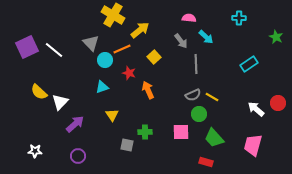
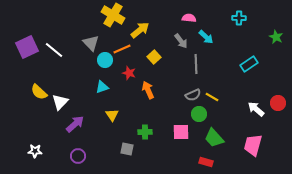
gray square: moved 4 px down
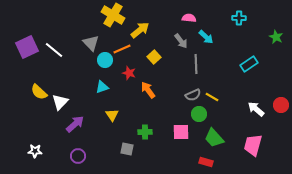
orange arrow: rotated 12 degrees counterclockwise
red circle: moved 3 px right, 2 px down
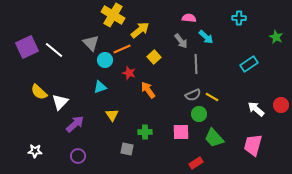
cyan triangle: moved 2 px left
red rectangle: moved 10 px left, 1 px down; rotated 48 degrees counterclockwise
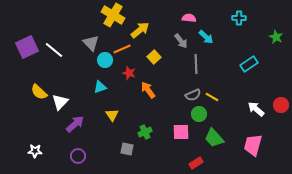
green cross: rotated 24 degrees counterclockwise
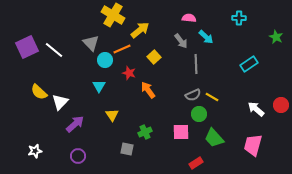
cyan triangle: moved 1 px left, 1 px up; rotated 40 degrees counterclockwise
white star: rotated 16 degrees counterclockwise
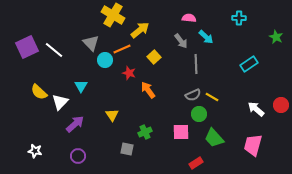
cyan triangle: moved 18 px left
white star: rotated 24 degrees clockwise
